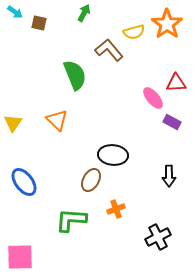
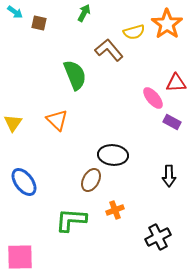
orange cross: moved 1 px left, 1 px down
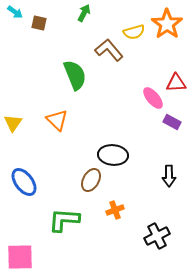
green L-shape: moved 7 px left
black cross: moved 1 px left, 1 px up
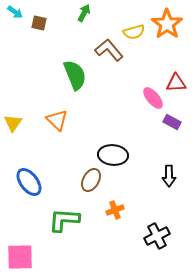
blue ellipse: moved 5 px right
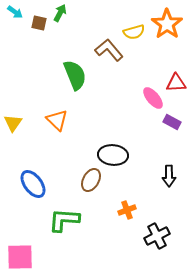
green arrow: moved 24 px left
blue ellipse: moved 4 px right, 2 px down
orange cross: moved 12 px right
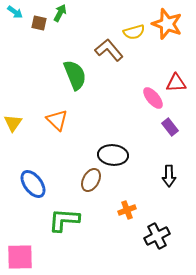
orange star: rotated 16 degrees counterclockwise
purple rectangle: moved 2 px left, 5 px down; rotated 24 degrees clockwise
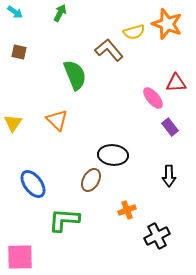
brown square: moved 20 px left, 29 px down
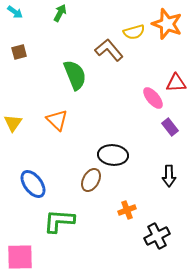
brown square: rotated 28 degrees counterclockwise
green L-shape: moved 5 px left, 1 px down
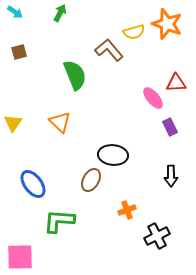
orange triangle: moved 3 px right, 2 px down
purple rectangle: rotated 12 degrees clockwise
black arrow: moved 2 px right
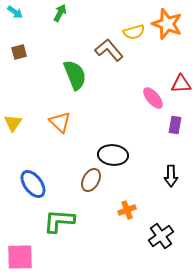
red triangle: moved 5 px right, 1 px down
purple rectangle: moved 5 px right, 2 px up; rotated 36 degrees clockwise
black cross: moved 4 px right; rotated 10 degrees counterclockwise
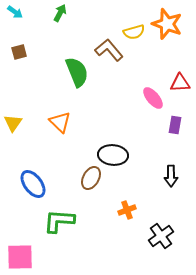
green semicircle: moved 2 px right, 3 px up
red triangle: moved 1 px left, 1 px up
brown ellipse: moved 2 px up
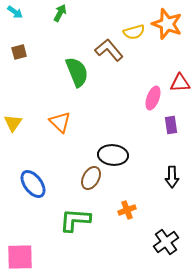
pink ellipse: rotated 60 degrees clockwise
purple rectangle: moved 4 px left; rotated 18 degrees counterclockwise
black arrow: moved 1 px right, 1 px down
green L-shape: moved 16 px right, 1 px up
black cross: moved 5 px right, 6 px down
